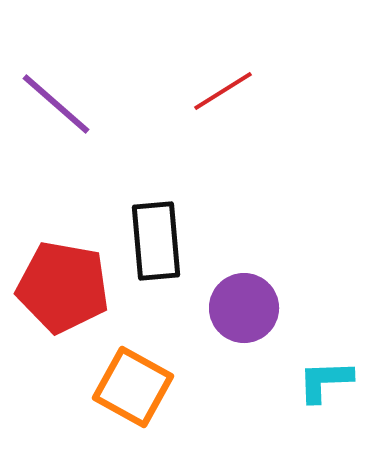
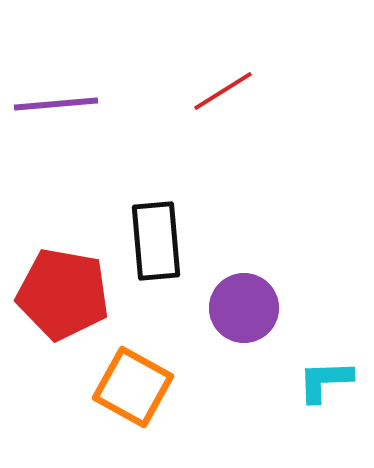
purple line: rotated 46 degrees counterclockwise
red pentagon: moved 7 px down
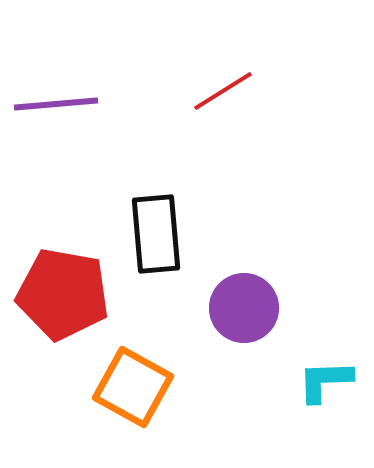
black rectangle: moved 7 px up
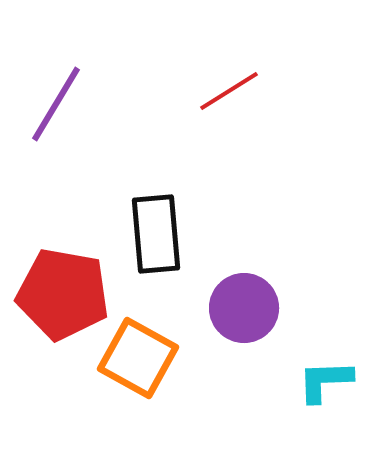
red line: moved 6 px right
purple line: rotated 54 degrees counterclockwise
orange square: moved 5 px right, 29 px up
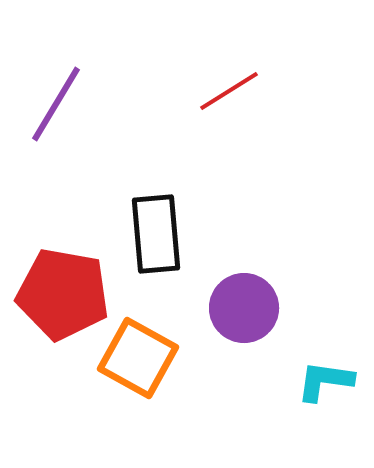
cyan L-shape: rotated 10 degrees clockwise
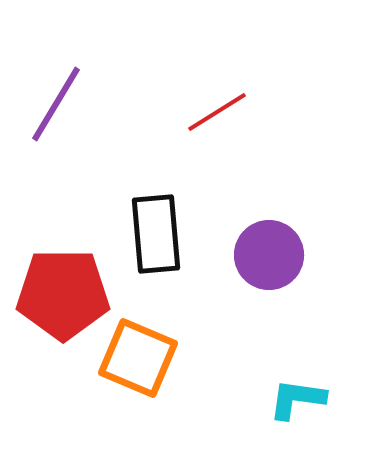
red line: moved 12 px left, 21 px down
red pentagon: rotated 10 degrees counterclockwise
purple circle: moved 25 px right, 53 px up
orange square: rotated 6 degrees counterclockwise
cyan L-shape: moved 28 px left, 18 px down
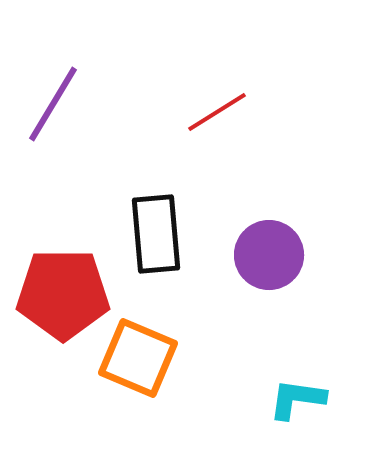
purple line: moved 3 px left
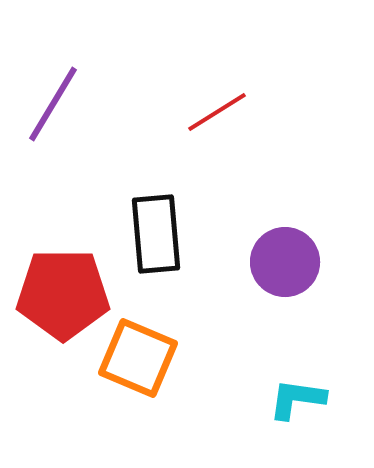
purple circle: moved 16 px right, 7 px down
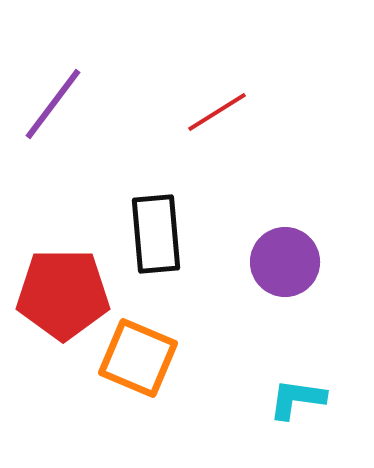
purple line: rotated 6 degrees clockwise
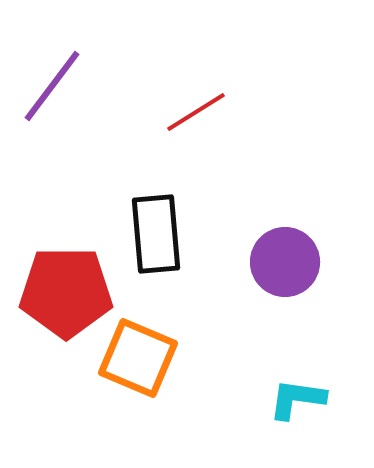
purple line: moved 1 px left, 18 px up
red line: moved 21 px left
red pentagon: moved 3 px right, 2 px up
